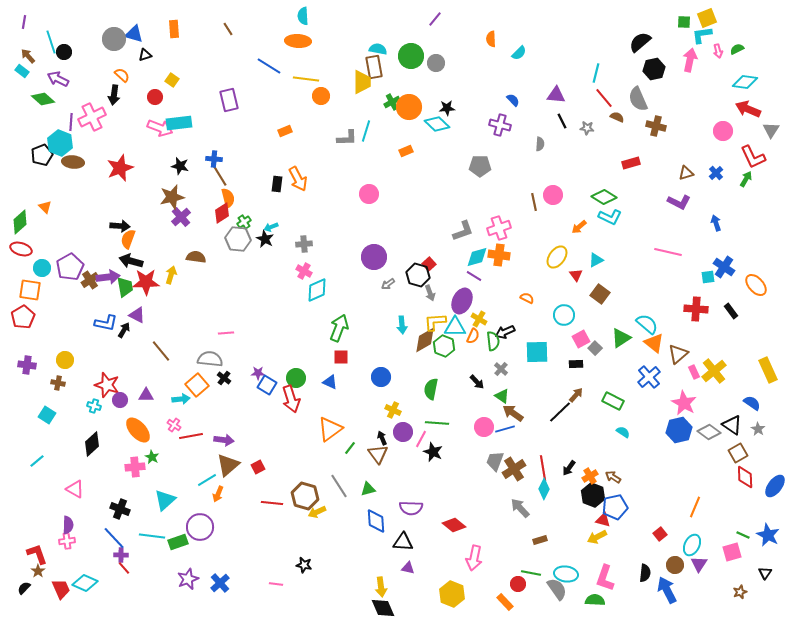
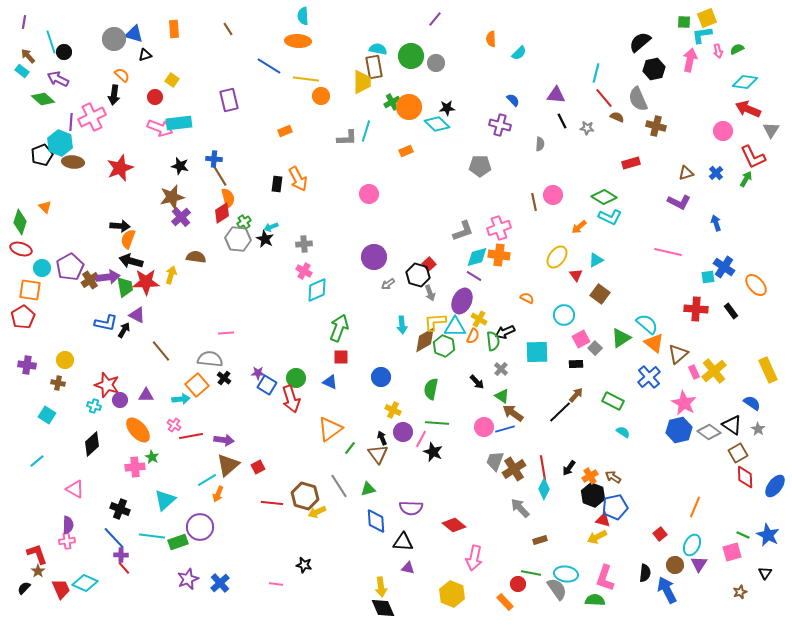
green diamond at (20, 222): rotated 30 degrees counterclockwise
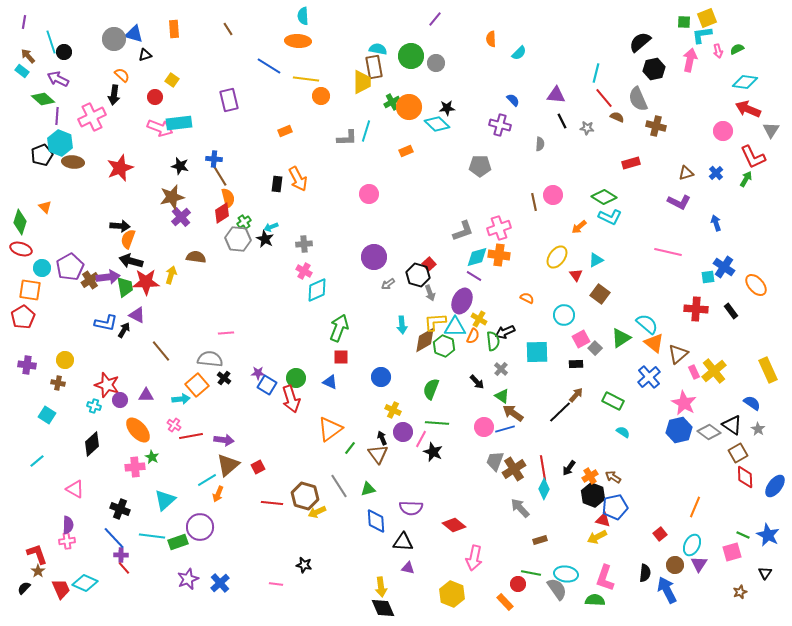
purple line at (71, 122): moved 14 px left, 6 px up
green semicircle at (431, 389): rotated 10 degrees clockwise
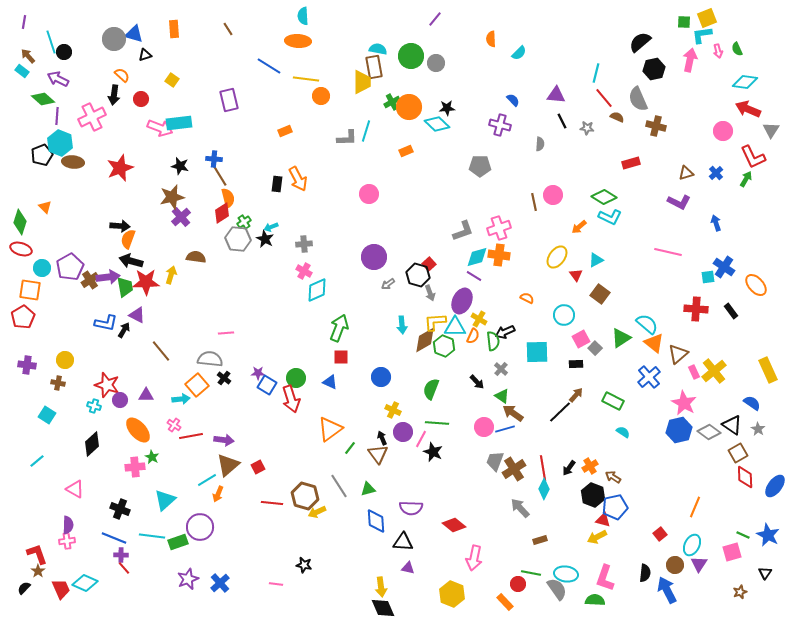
green semicircle at (737, 49): rotated 88 degrees counterclockwise
red circle at (155, 97): moved 14 px left, 2 px down
orange cross at (590, 476): moved 10 px up
blue line at (114, 538): rotated 25 degrees counterclockwise
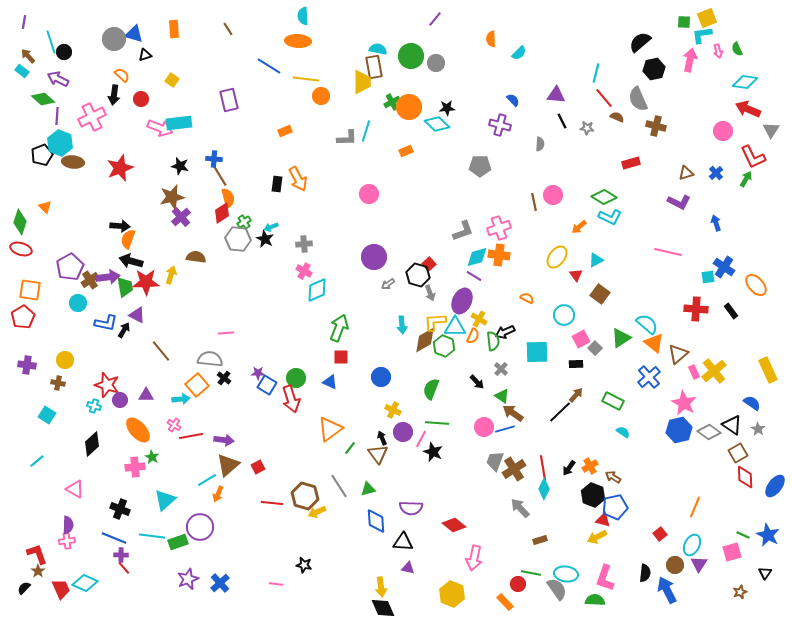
cyan circle at (42, 268): moved 36 px right, 35 px down
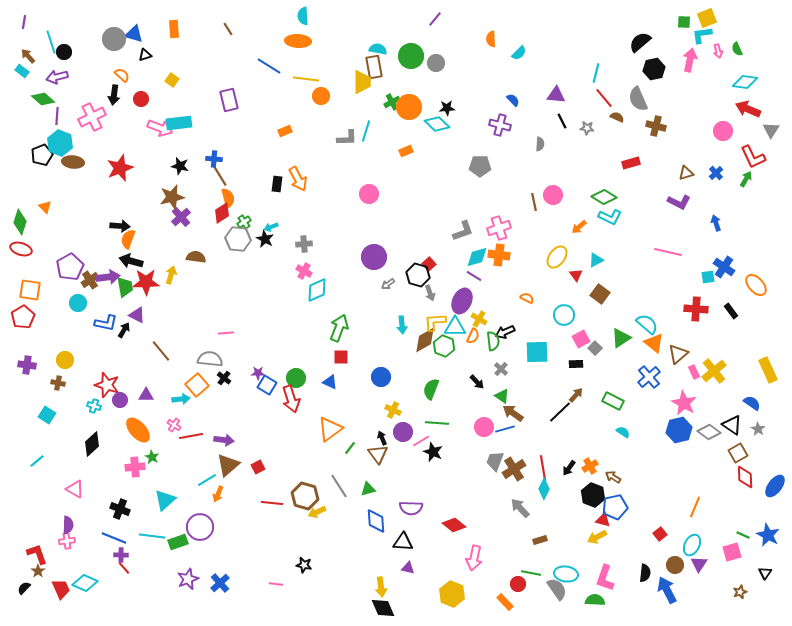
purple arrow at (58, 79): moved 1 px left, 2 px up; rotated 40 degrees counterclockwise
pink line at (421, 439): moved 2 px down; rotated 30 degrees clockwise
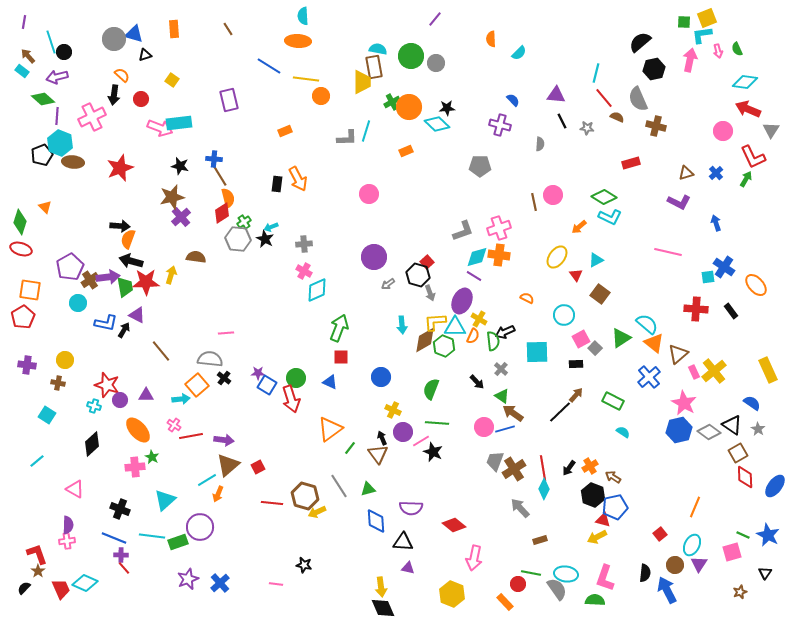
red square at (429, 264): moved 2 px left, 2 px up
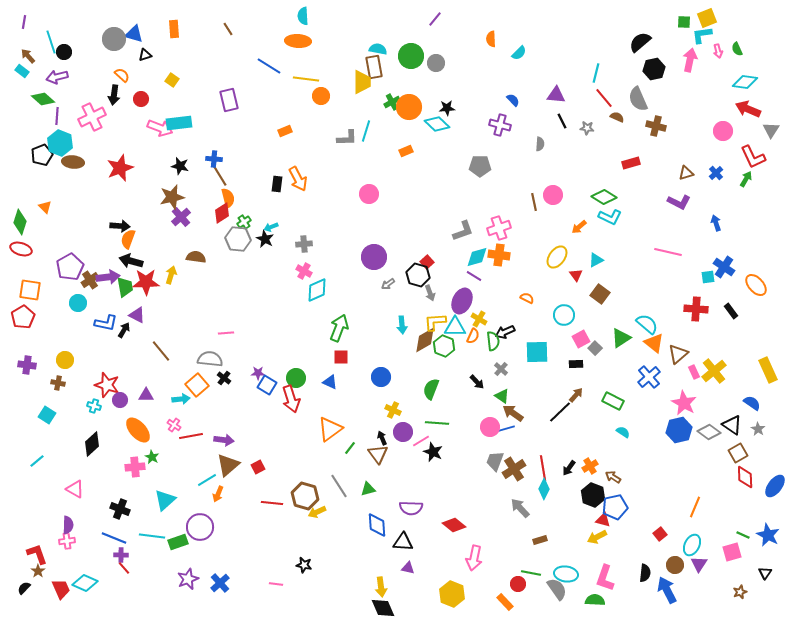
pink circle at (484, 427): moved 6 px right
blue diamond at (376, 521): moved 1 px right, 4 px down
